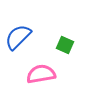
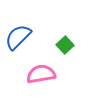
green square: rotated 24 degrees clockwise
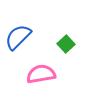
green square: moved 1 px right, 1 px up
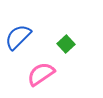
pink semicircle: rotated 24 degrees counterclockwise
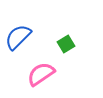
green square: rotated 12 degrees clockwise
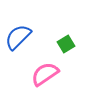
pink semicircle: moved 4 px right
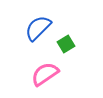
blue semicircle: moved 20 px right, 9 px up
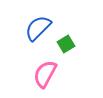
pink semicircle: rotated 28 degrees counterclockwise
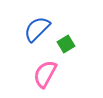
blue semicircle: moved 1 px left, 1 px down
